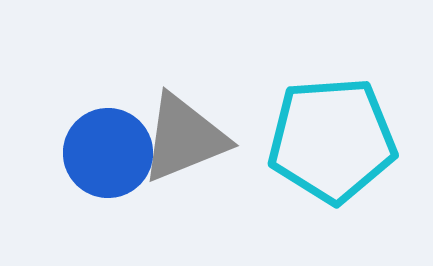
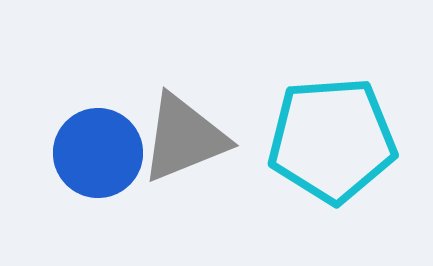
blue circle: moved 10 px left
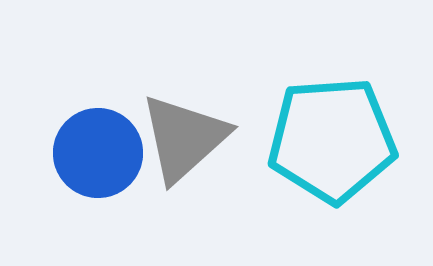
gray triangle: rotated 20 degrees counterclockwise
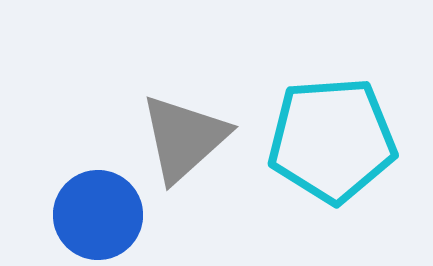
blue circle: moved 62 px down
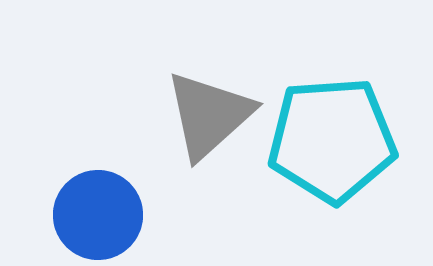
gray triangle: moved 25 px right, 23 px up
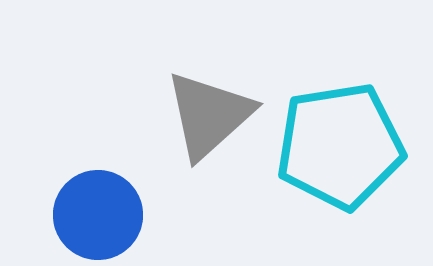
cyan pentagon: moved 8 px right, 6 px down; rotated 5 degrees counterclockwise
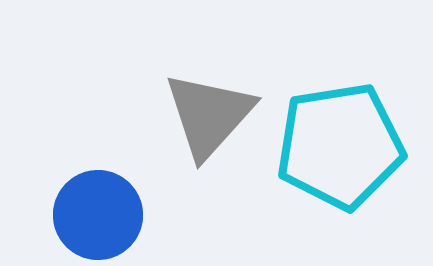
gray triangle: rotated 6 degrees counterclockwise
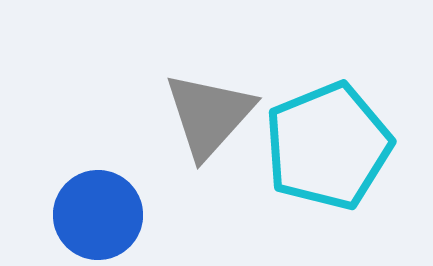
cyan pentagon: moved 12 px left; rotated 13 degrees counterclockwise
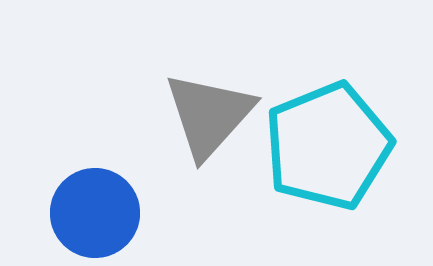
blue circle: moved 3 px left, 2 px up
